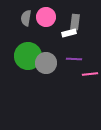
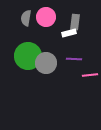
pink line: moved 1 px down
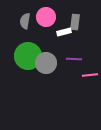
gray semicircle: moved 1 px left, 3 px down
white rectangle: moved 5 px left, 1 px up
